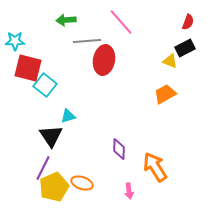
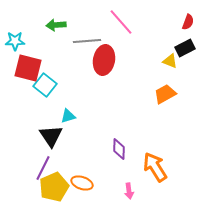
green arrow: moved 10 px left, 5 px down
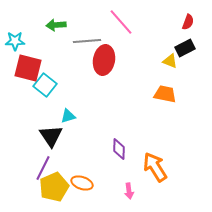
orange trapezoid: rotated 40 degrees clockwise
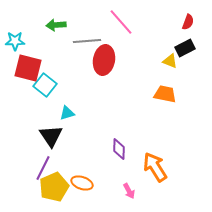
cyan triangle: moved 1 px left, 3 px up
pink arrow: rotated 21 degrees counterclockwise
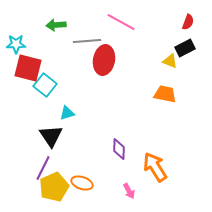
pink line: rotated 20 degrees counterclockwise
cyan star: moved 1 px right, 3 px down
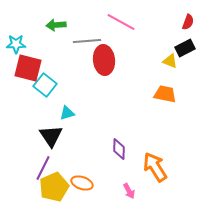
red ellipse: rotated 16 degrees counterclockwise
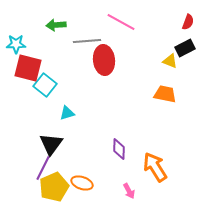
black triangle: moved 8 px down; rotated 10 degrees clockwise
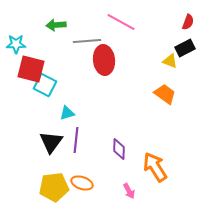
red square: moved 3 px right, 1 px down
cyan square: rotated 10 degrees counterclockwise
orange trapezoid: rotated 25 degrees clockwise
black triangle: moved 2 px up
purple line: moved 33 px right, 28 px up; rotated 20 degrees counterclockwise
yellow pentagon: rotated 16 degrees clockwise
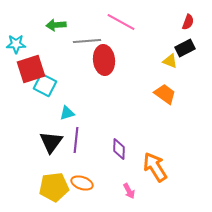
red square: rotated 32 degrees counterclockwise
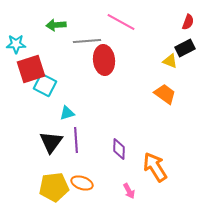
purple line: rotated 10 degrees counterclockwise
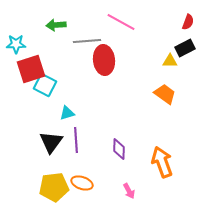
yellow triangle: rotated 21 degrees counterclockwise
orange arrow: moved 7 px right, 5 px up; rotated 12 degrees clockwise
